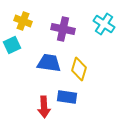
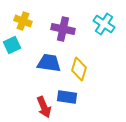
red arrow: rotated 20 degrees counterclockwise
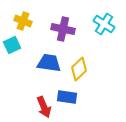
yellow diamond: rotated 30 degrees clockwise
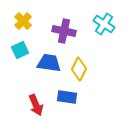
yellow cross: rotated 24 degrees clockwise
purple cross: moved 1 px right, 2 px down
cyan square: moved 8 px right, 5 px down
yellow diamond: rotated 20 degrees counterclockwise
red arrow: moved 8 px left, 2 px up
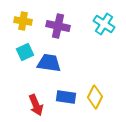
yellow cross: rotated 36 degrees counterclockwise
purple cross: moved 6 px left, 5 px up
cyan square: moved 5 px right, 2 px down
yellow diamond: moved 16 px right, 28 px down
blue rectangle: moved 1 px left
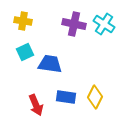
purple cross: moved 16 px right, 2 px up
blue trapezoid: moved 1 px right, 1 px down
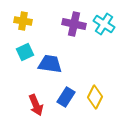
blue rectangle: rotated 66 degrees counterclockwise
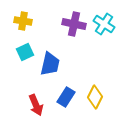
blue trapezoid: rotated 95 degrees clockwise
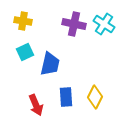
blue rectangle: rotated 36 degrees counterclockwise
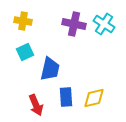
blue trapezoid: moved 5 px down
yellow diamond: moved 1 px left, 1 px down; rotated 50 degrees clockwise
